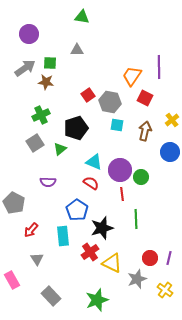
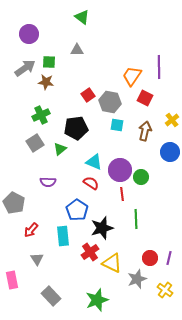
green triangle at (82, 17): rotated 28 degrees clockwise
green square at (50, 63): moved 1 px left, 1 px up
black pentagon at (76, 128): rotated 10 degrees clockwise
pink rectangle at (12, 280): rotated 18 degrees clockwise
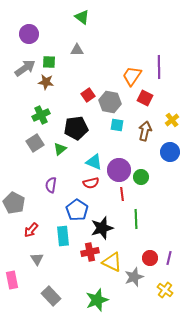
purple circle at (120, 170): moved 1 px left
purple semicircle at (48, 182): moved 3 px right, 3 px down; rotated 98 degrees clockwise
red semicircle at (91, 183): rotated 133 degrees clockwise
red cross at (90, 252): rotated 24 degrees clockwise
yellow triangle at (112, 263): moved 1 px up
gray star at (137, 279): moved 3 px left, 2 px up
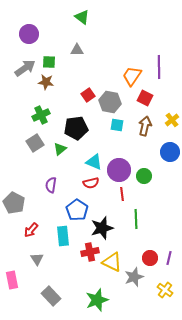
brown arrow at (145, 131): moved 5 px up
green circle at (141, 177): moved 3 px right, 1 px up
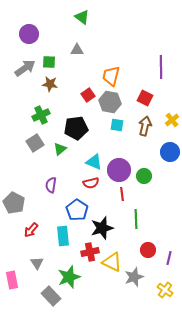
purple line at (159, 67): moved 2 px right
orange trapezoid at (132, 76): moved 21 px left; rotated 20 degrees counterclockwise
brown star at (46, 82): moved 4 px right, 2 px down
red circle at (150, 258): moved 2 px left, 8 px up
gray triangle at (37, 259): moved 4 px down
green star at (97, 300): moved 28 px left, 23 px up
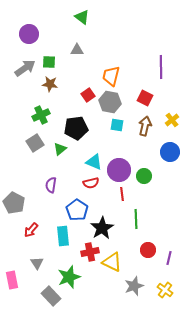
black star at (102, 228): rotated 15 degrees counterclockwise
gray star at (134, 277): moved 9 px down
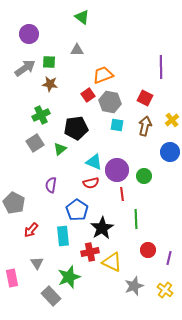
orange trapezoid at (111, 76): moved 8 px left, 1 px up; rotated 55 degrees clockwise
purple circle at (119, 170): moved 2 px left
pink rectangle at (12, 280): moved 2 px up
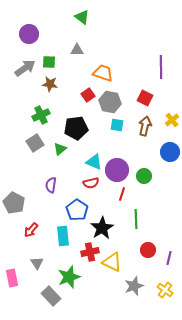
orange trapezoid at (103, 75): moved 2 px up; rotated 40 degrees clockwise
red line at (122, 194): rotated 24 degrees clockwise
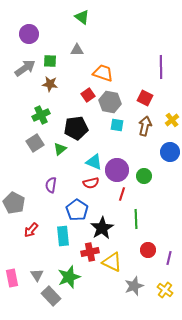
green square at (49, 62): moved 1 px right, 1 px up
gray triangle at (37, 263): moved 12 px down
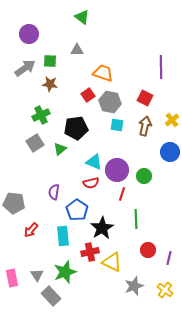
purple semicircle at (51, 185): moved 3 px right, 7 px down
gray pentagon at (14, 203): rotated 20 degrees counterclockwise
green star at (69, 277): moved 4 px left, 5 px up
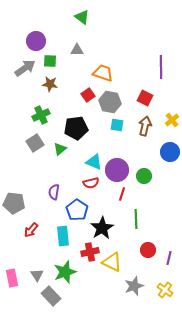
purple circle at (29, 34): moved 7 px right, 7 px down
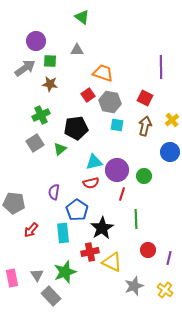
cyan triangle at (94, 162): rotated 36 degrees counterclockwise
cyan rectangle at (63, 236): moved 3 px up
